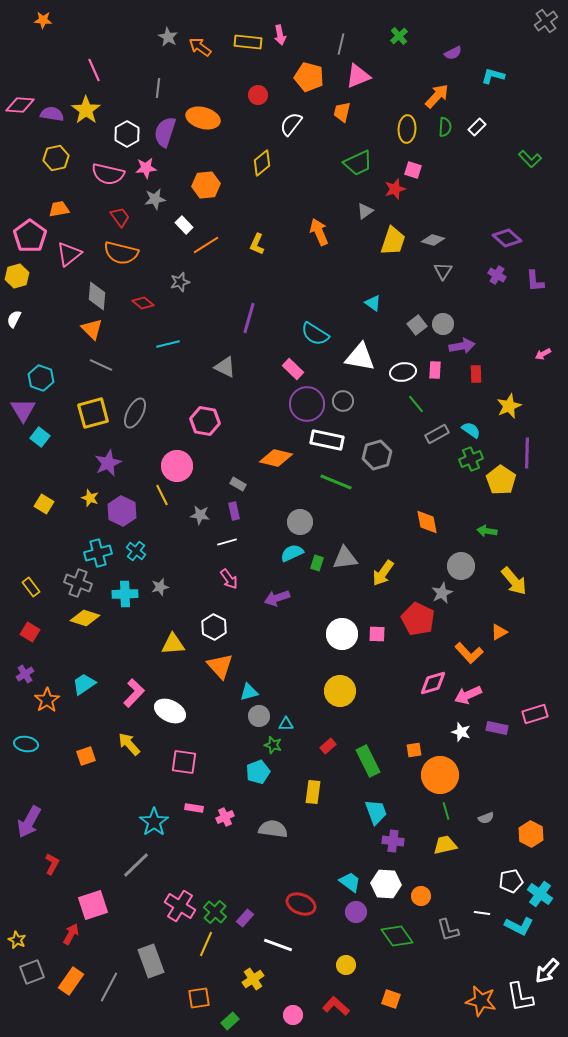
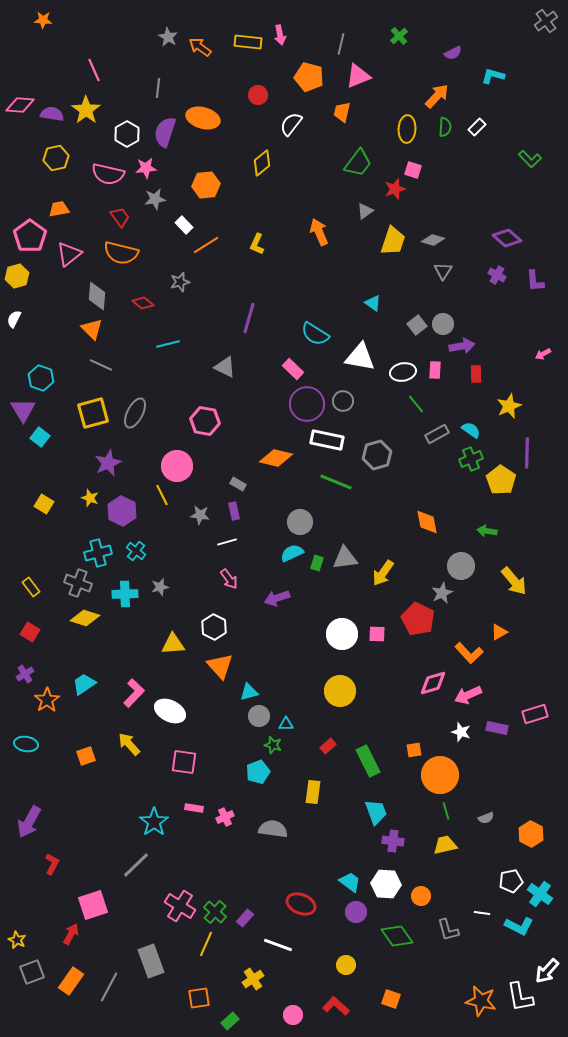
green trapezoid at (358, 163): rotated 28 degrees counterclockwise
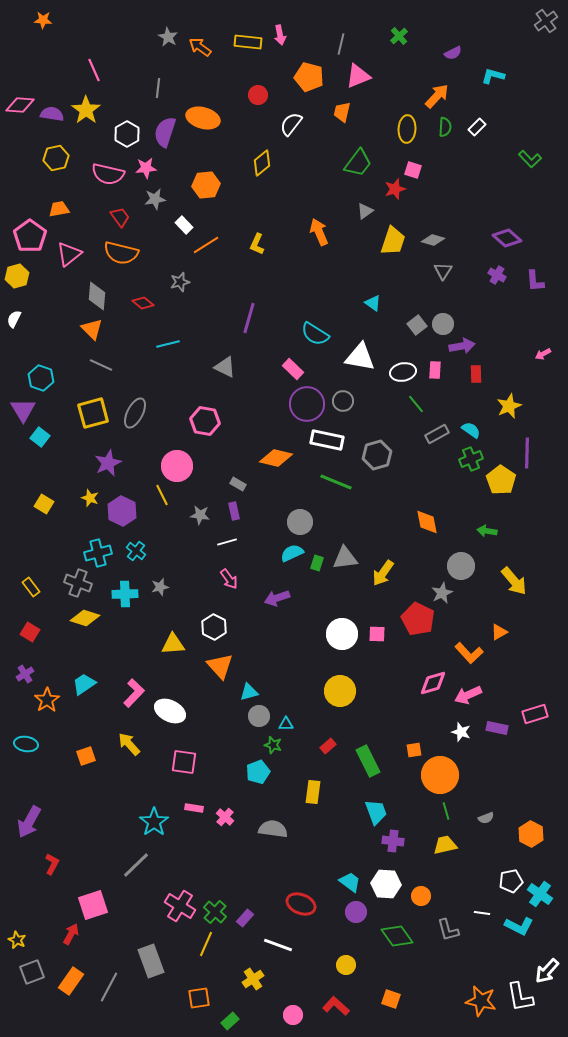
pink cross at (225, 817): rotated 24 degrees counterclockwise
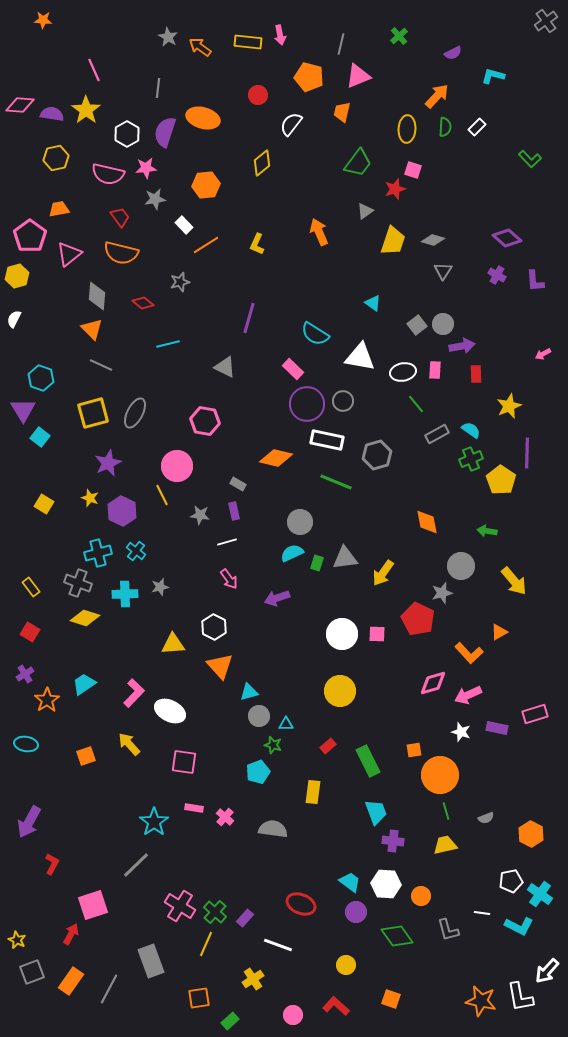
gray star at (442, 593): rotated 10 degrees clockwise
gray line at (109, 987): moved 2 px down
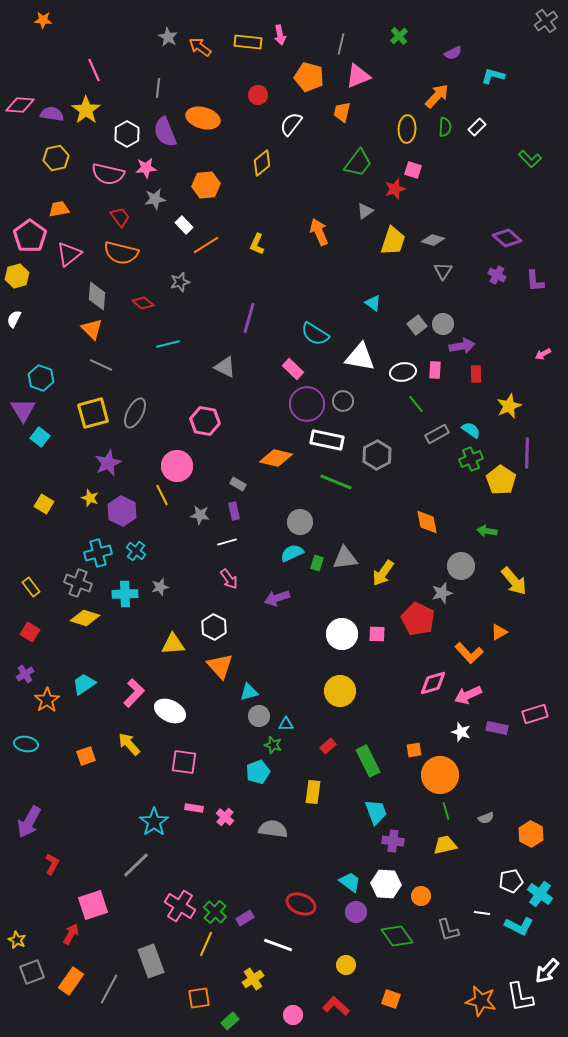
purple semicircle at (165, 132): rotated 40 degrees counterclockwise
gray hexagon at (377, 455): rotated 12 degrees counterclockwise
purple rectangle at (245, 918): rotated 18 degrees clockwise
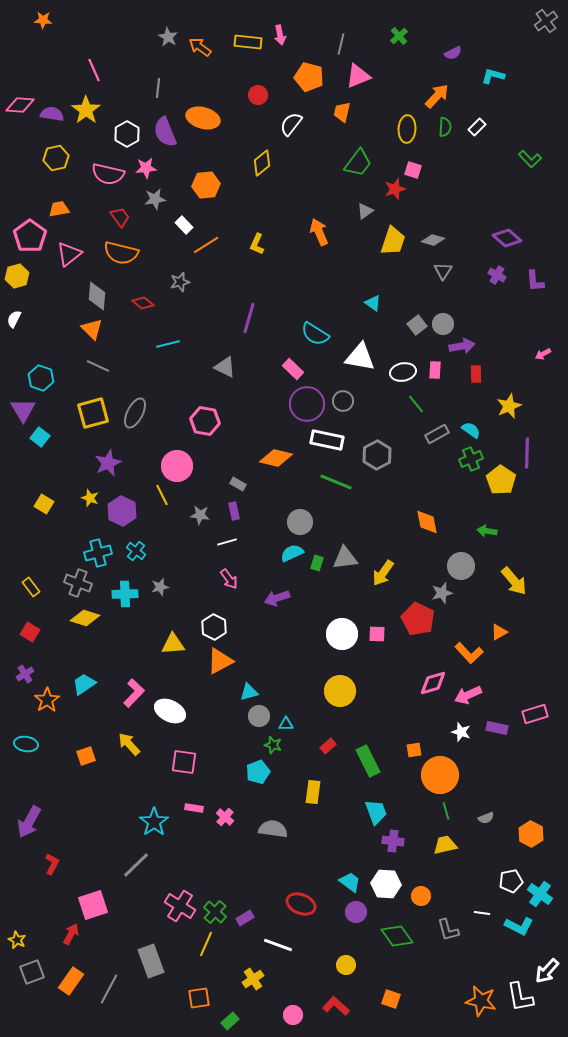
gray line at (101, 365): moved 3 px left, 1 px down
orange triangle at (220, 666): moved 5 px up; rotated 44 degrees clockwise
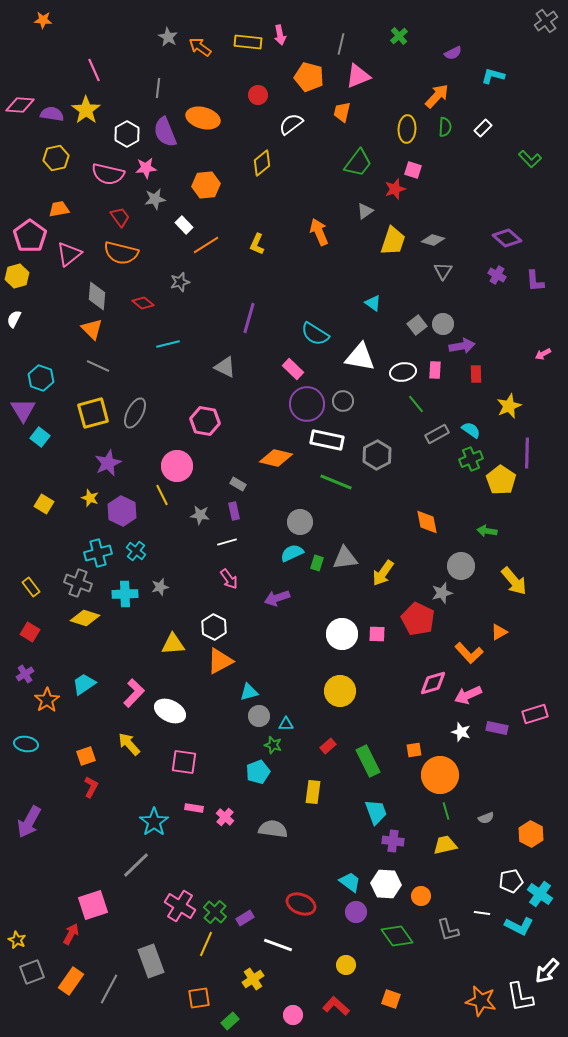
white semicircle at (291, 124): rotated 15 degrees clockwise
white rectangle at (477, 127): moved 6 px right, 1 px down
red L-shape at (52, 864): moved 39 px right, 77 px up
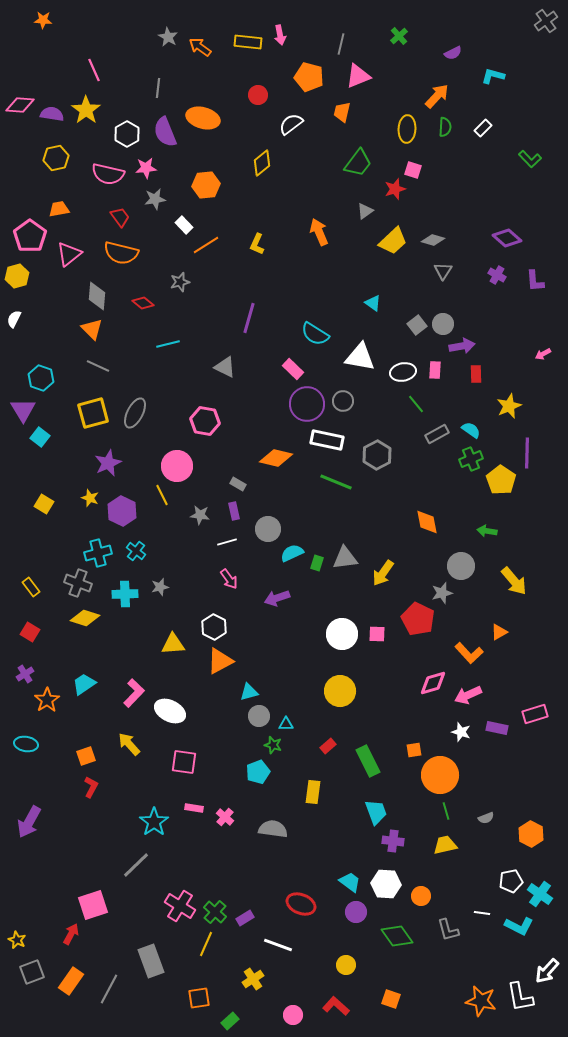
yellow trapezoid at (393, 241): rotated 28 degrees clockwise
gray circle at (300, 522): moved 32 px left, 7 px down
